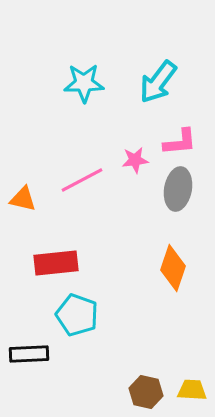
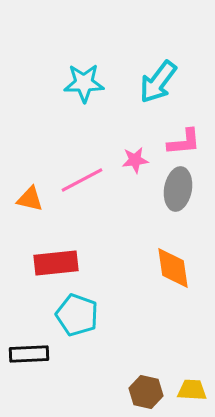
pink L-shape: moved 4 px right
orange triangle: moved 7 px right
orange diamond: rotated 27 degrees counterclockwise
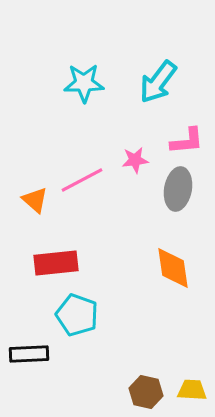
pink L-shape: moved 3 px right, 1 px up
orange triangle: moved 5 px right, 1 px down; rotated 28 degrees clockwise
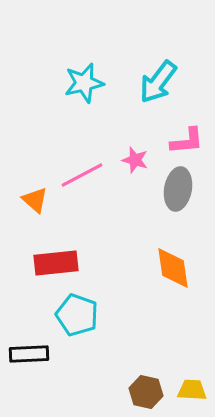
cyan star: rotated 12 degrees counterclockwise
pink star: rotated 24 degrees clockwise
pink line: moved 5 px up
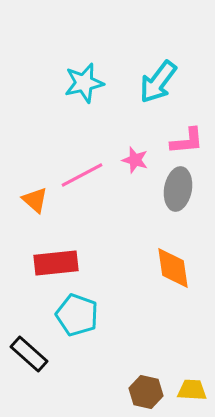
black rectangle: rotated 45 degrees clockwise
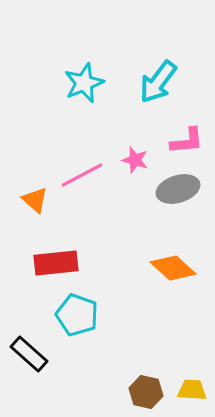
cyan star: rotated 9 degrees counterclockwise
gray ellipse: rotated 63 degrees clockwise
orange diamond: rotated 39 degrees counterclockwise
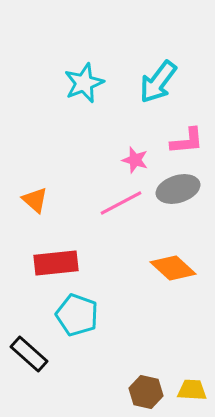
pink line: moved 39 px right, 28 px down
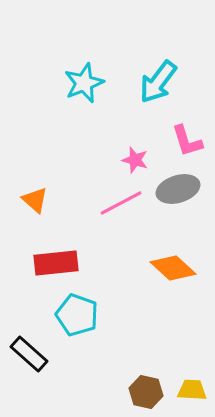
pink L-shape: rotated 78 degrees clockwise
